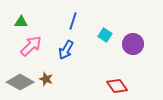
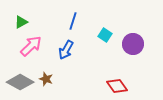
green triangle: rotated 32 degrees counterclockwise
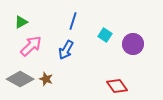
gray diamond: moved 3 px up
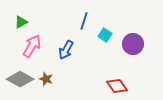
blue line: moved 11 px right
pink arrow: moved 1 px right; rotated 15 degrees counterclockwise
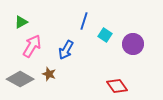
brown star: moved 3 px right, 5 px up
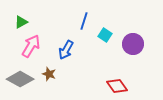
pink arrow: moved 1 px left
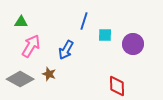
green triangle: rotated 32 degrees clockwise
cyan square: rotated 32 degrees counterclockwise
red diamond: rotated 35 degrees clockwise
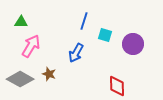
cyan square: rotated 16 degrees clockwise
blue arrow: moved 10 px right, 3 px down
